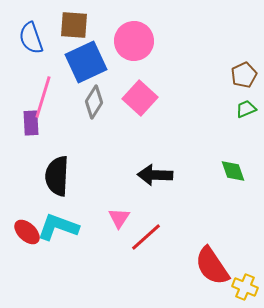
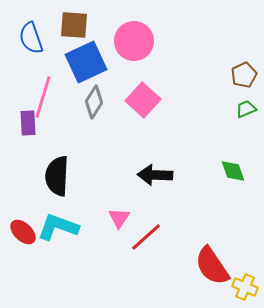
pink square: moved 3 px right, 2 px down
purple rectangle: moved 3 px left
red ellipse: moved 4 px left
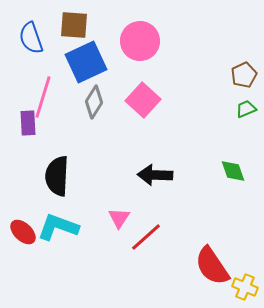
pink circle: moved 6 px right
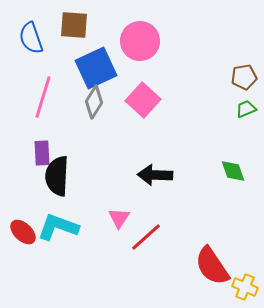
blue square: moved 10 px right, 6 px down
brown pentagon: moved 2 px down; rotated 15 degrees clockwise
purple rectangle: moved 14 px right, 30 px down
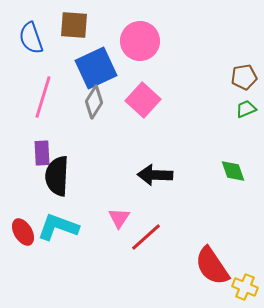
red ellipse: rotated 16 degrees clockwise
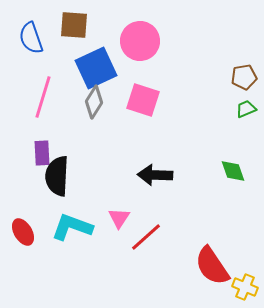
pink square: rotated 24 degrees counterclockwise
cyan L-shape: moved 14 px right
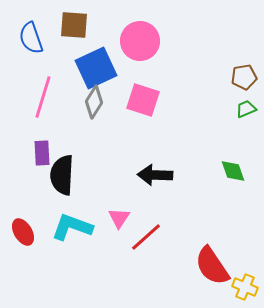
black semicircle: moved 5 px right, 1 px up
